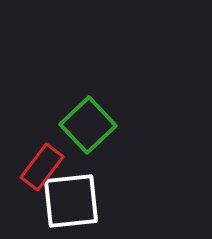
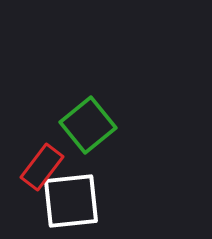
green square: rotated 4 degrees clockwise
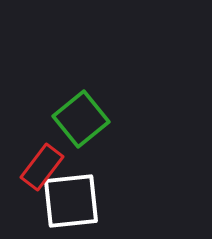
green square: moved 7 px left, 6 px up
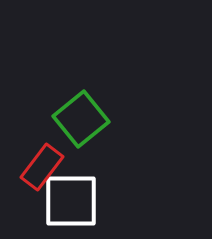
white square: rotated 6 degrees clockwise
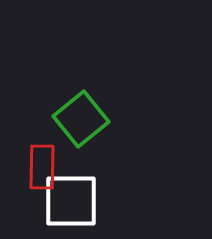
red rectangle: rotated 36 degrees counterclockwise
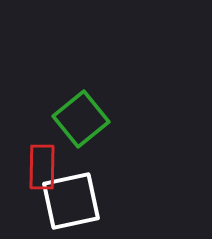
white square: rotated 12 degrees counterclockwise
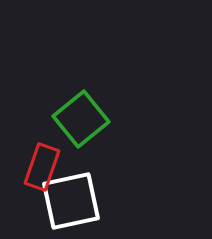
red rectangle: rotated 18 degrees clockwise
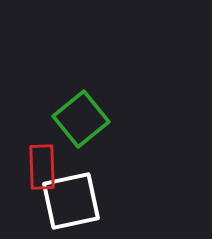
red rectangle: rotated 21 degrees counterclockwise
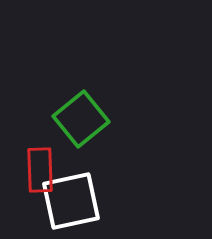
red rectangle: moved 2 px left, 3 px down
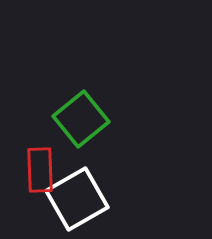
white square: moved 6 px right, 2 px up; rotated 18 degrees counterclockwise
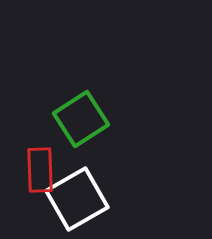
green square: rotated 6 degrees clockwise
